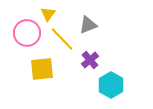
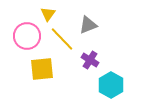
pink circle: moved 3 px down
purple cross: rotated 18 degrees counterclockwise
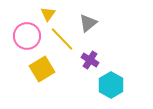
gray triangle: moved 2 px up; rotated 18 degrees counterclockwise
yellow square: rotated 25 degrees counterclockwise
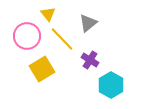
yellow triangle: rotated 14 degrees counterclockwise
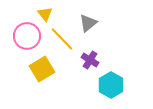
yellow triangle: moved 3 px left
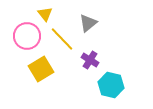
yellow square: moved 1 px left
cyan hexagon: rotated 15 degrees counterclockwise
